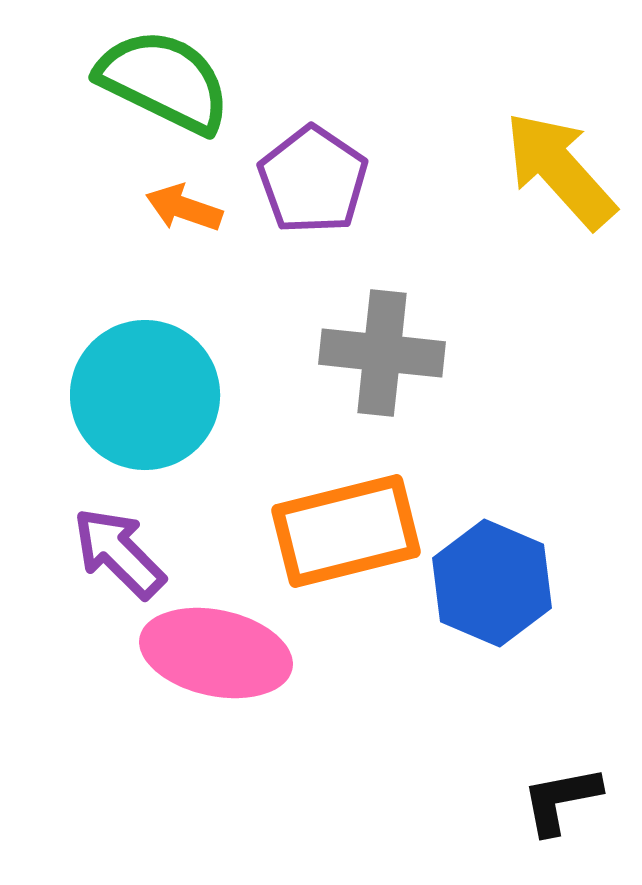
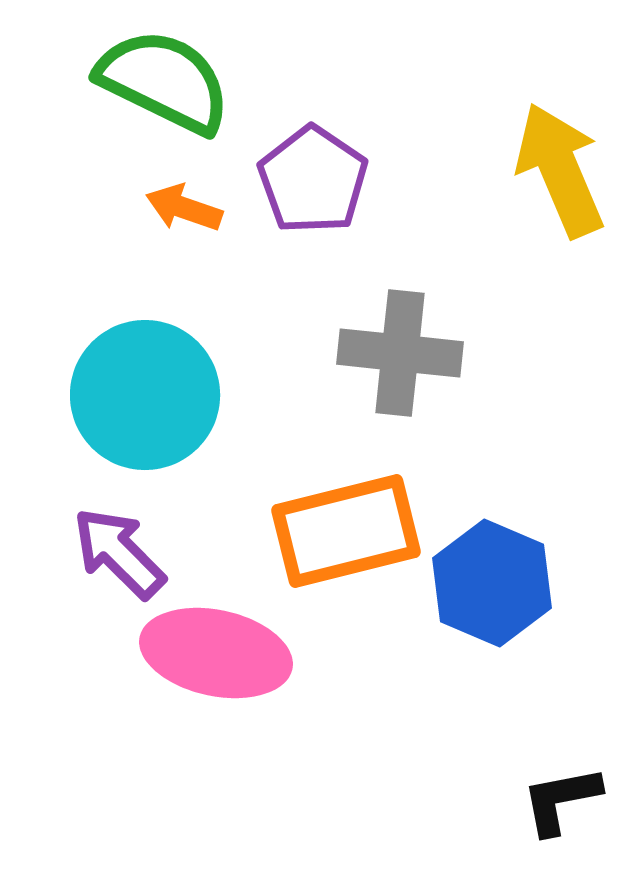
yellow arrow: rotated 19 degrees clockwise
gray cross: moved 18 px right
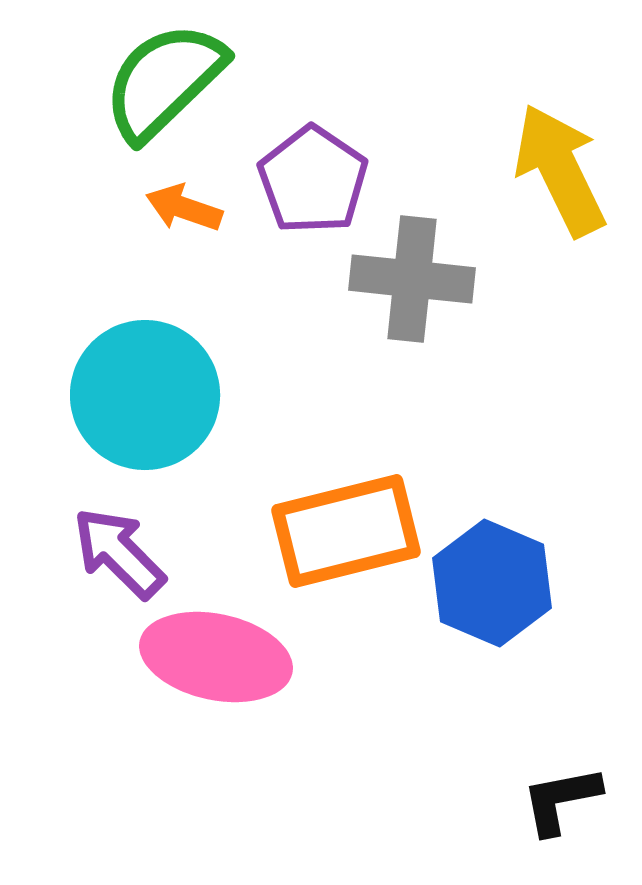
green semicircle: rotated 70 degrees counterclockwise
yellow arrow: rotated 3 degrees counterclockwise
gray cross: moved 12 px right, 74 px up
pink ellipse: moved 4 px down
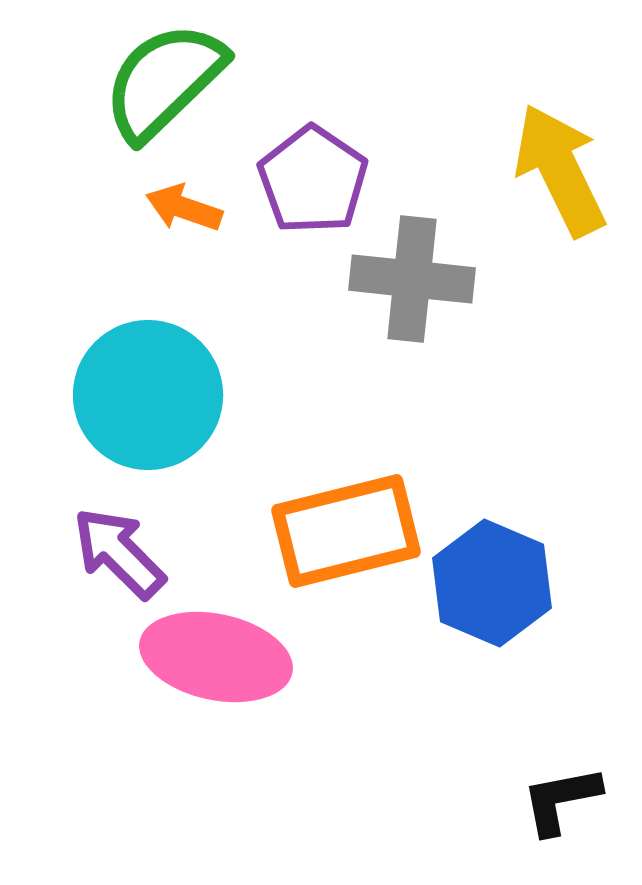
cyan circle: moved 3 px right
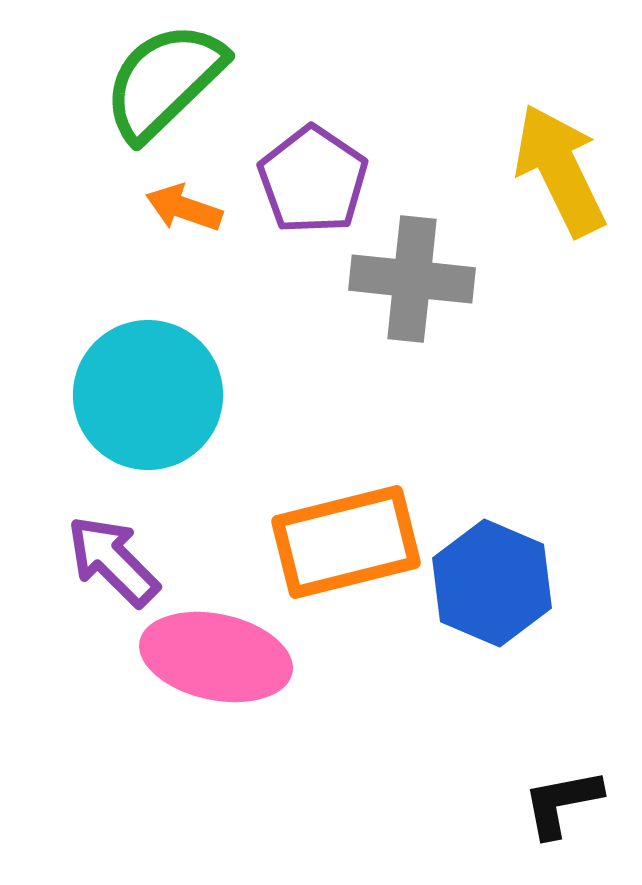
orange rectangle: moved 11 px down
purple arrow: moved 6 px left, 8 px down
black L-shape: moved 1 px right, 3 px down
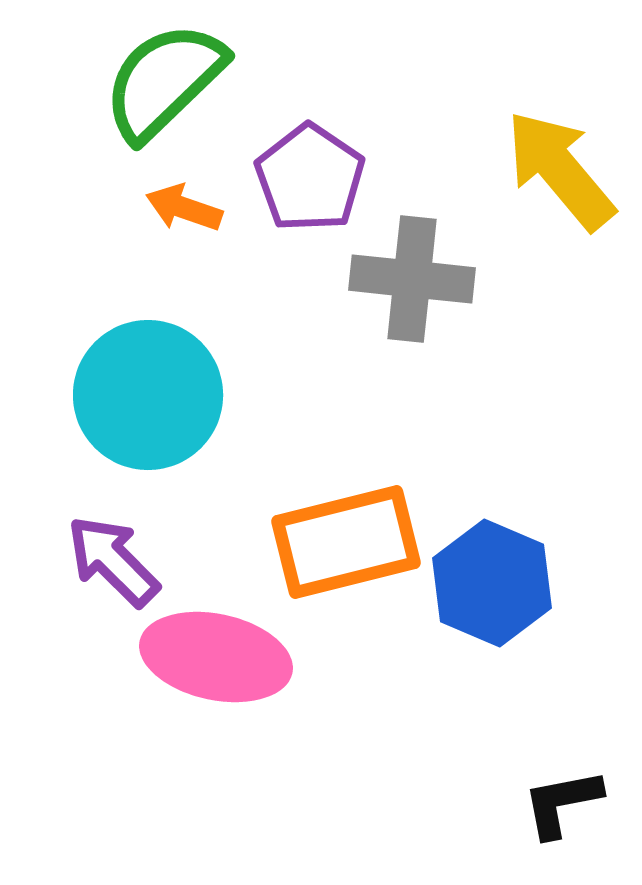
yellow arrow: rotated 14 degrees counterclockwise
purple pentagon: moved 3 px left, 2 px up
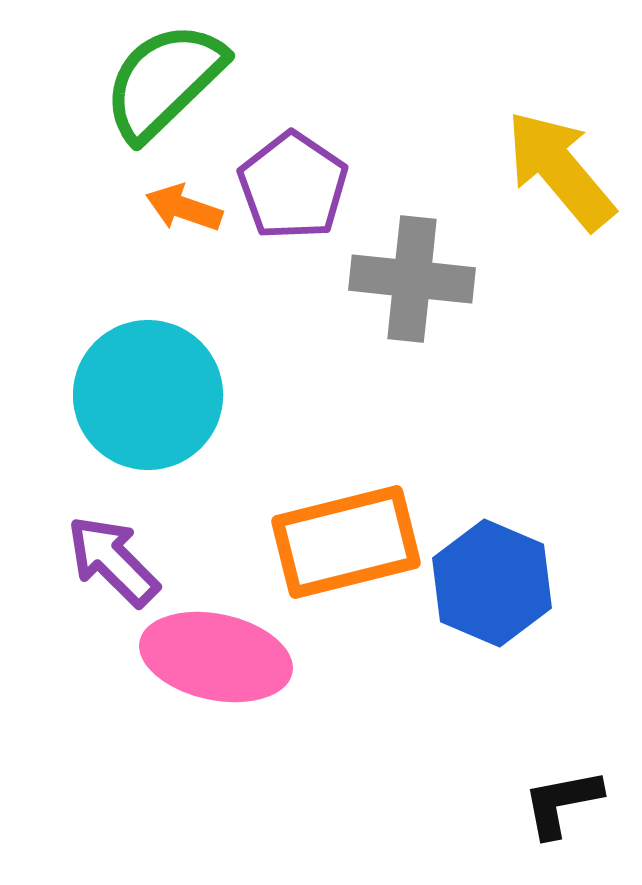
purple pentagon: moved 17 px left, 8 px down
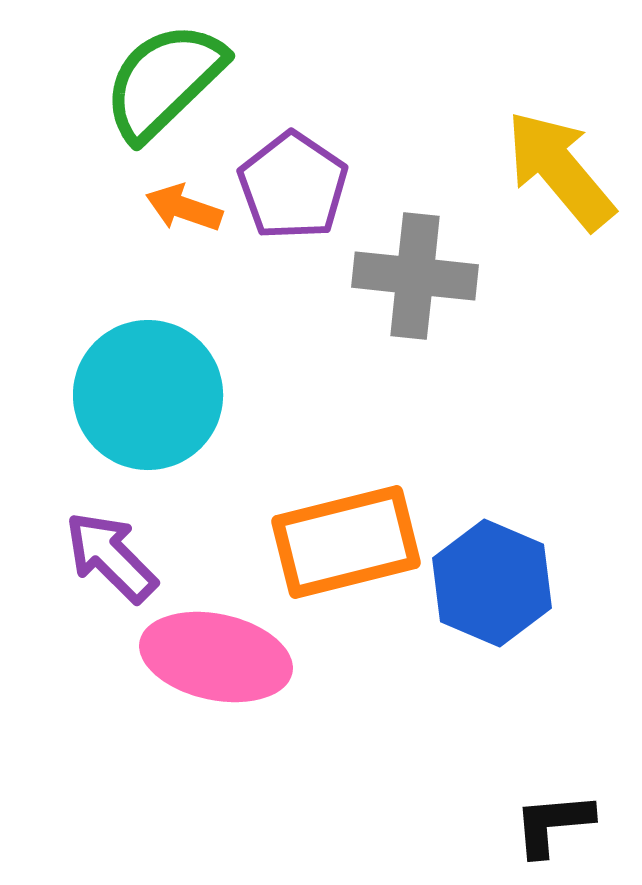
gray cross: moved 3 px right, 3 px up
purple arrow: moved 2 px left, 4 px up
black L-shape: moved 9 px left, 21 px down; rotated 6 degrees clockwise
